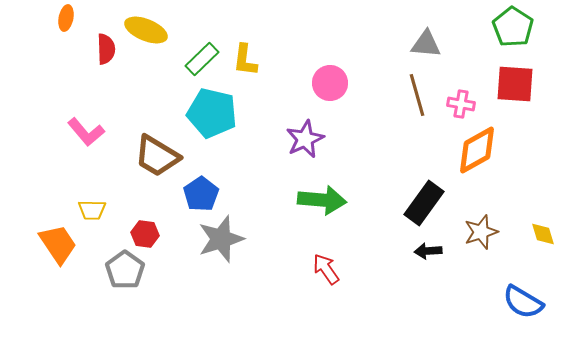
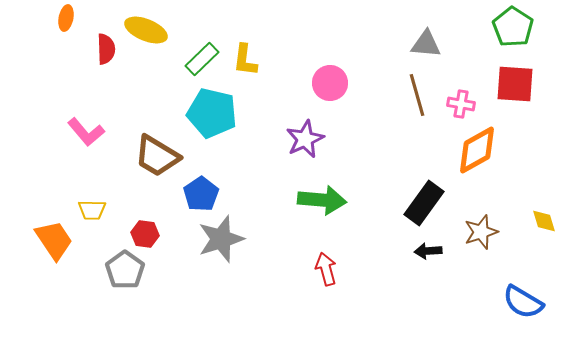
yellow diamond: moved 1 px right, 13 px up
orange trapezoid: moved 4 px left, 4 px up
red arrow: rotated 20 degrees clockwise
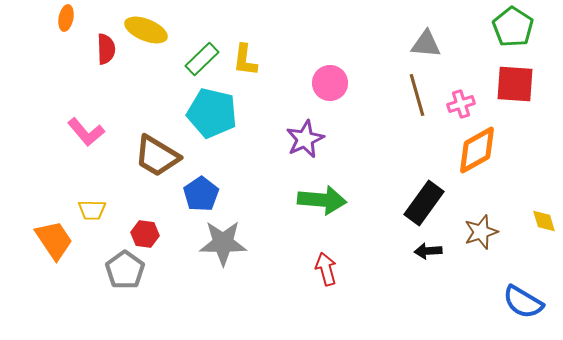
pink cross: rotated 28 degrees counterclockwise
gray star: moved 2 px right, 4 px down; rotated 18 degrees clockwise
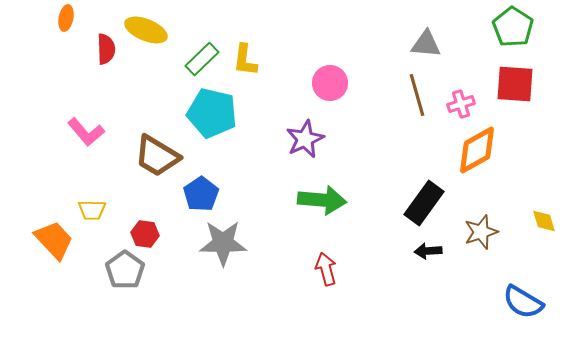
orange trapezoid: rotated 9 degrees counterclockwise
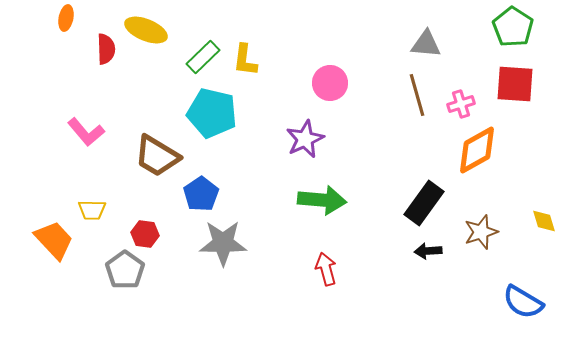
green rectangle: moved 1 px right, 2 px up
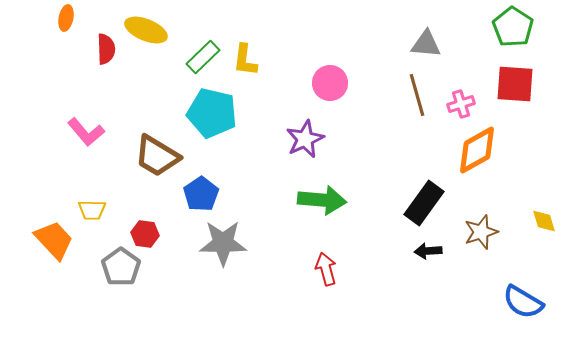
gray pentagon: moved 4 px left, 3 px up
